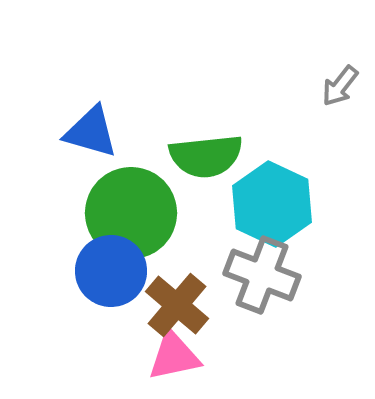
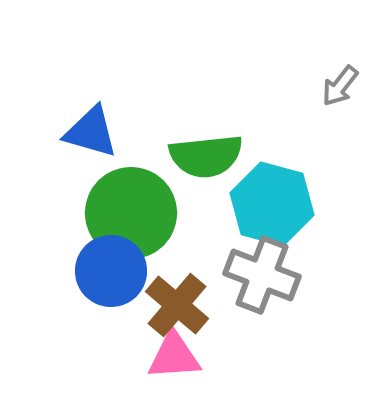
cyan hexagon: rotated 10 degrees counterclockwise
pink triangle: rotated 8 degrees clockwise
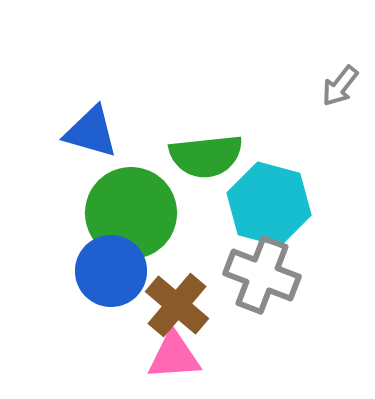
cyan hexagon: moved 3 px left
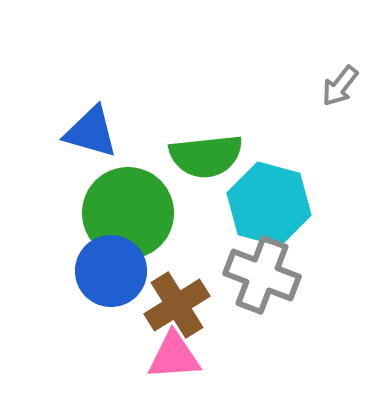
green circle: moved 3 px left
brown cross: rotated 18 degrees clockwise
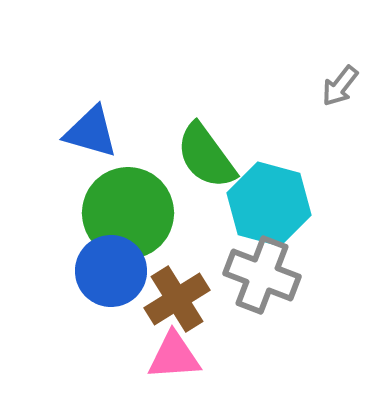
green semicircle: rotated 60 degrees clockwise
brown cross: moved 6 px up
